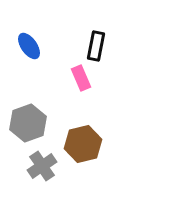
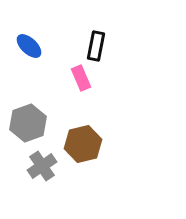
blue ellipse: rotated 12 degrees counterclockwise
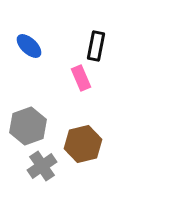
gray hexagon: moved 3 px down
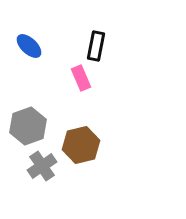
brown hexagon: moved 2 px left, 1 px down
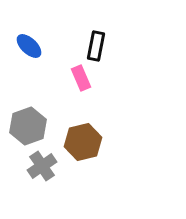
brown hexagon: moved 2 px right, 3 px up
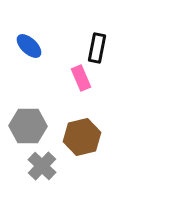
black rectangle: moved 1 px right, 2 px down
gray hexagon: rotated 21 degrees clockwise
brown hexagon: moved 1 px left, 5 px up
gray cross: rotated 12 degrees counterclockwise
